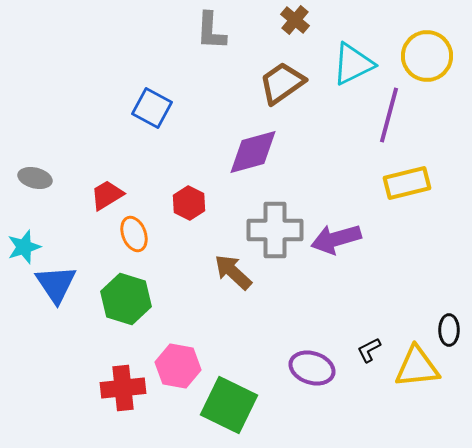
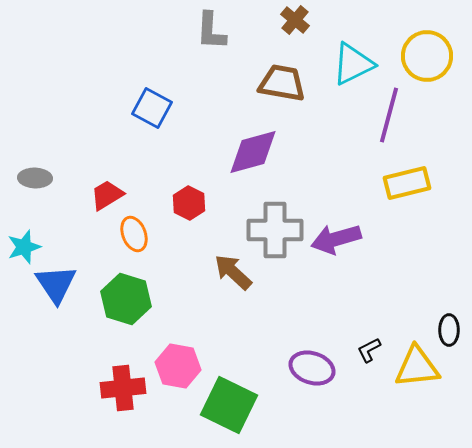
brown trapezoid: rotated 45 degrees clockwise
gray ellipse: rotated 12 degrees counterclockwise
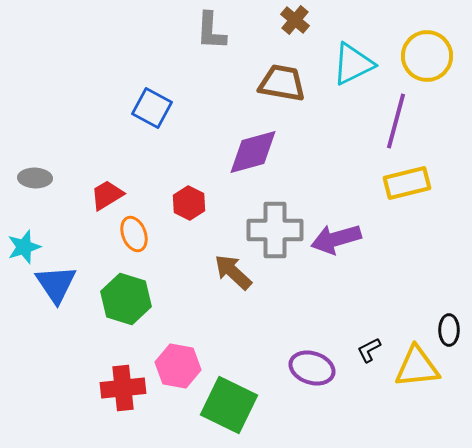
purple line: moved 7 px right, 6 px down
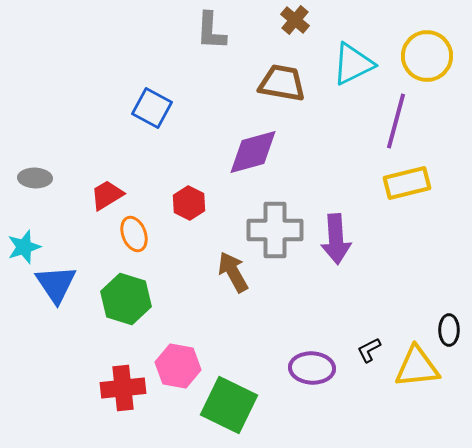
purple arrow: rotated 78 degrees counterclockwise
brown arrow: rotated 18 degrees clockwise
purple ellipse: rotated 15 degrees counterclockwise
